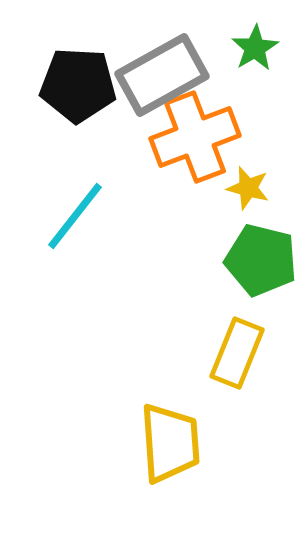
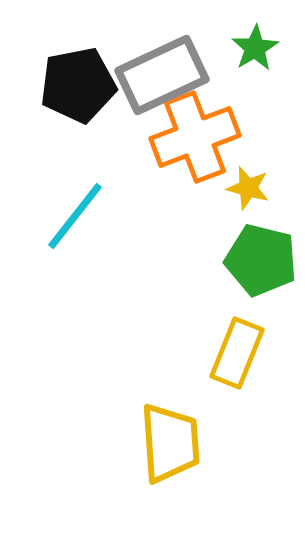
gray rectangle: rotated 4 degrees clockwise
black pentagon: rotated 14 degrees counterclockwise
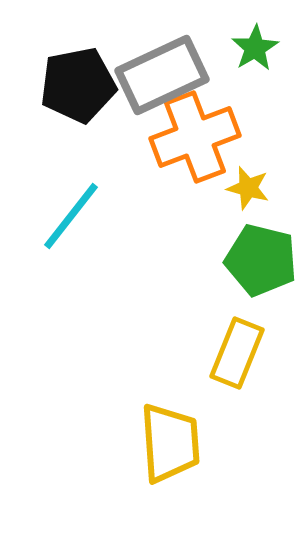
cyan line: moved 4 px left
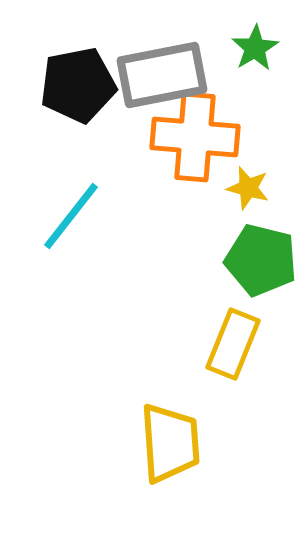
gray rectangle: rotated 14 degrees clockwise
orange cross: rotated 26 degrees clockwise
yellow rectangle: moved 4 px left, 9 px up
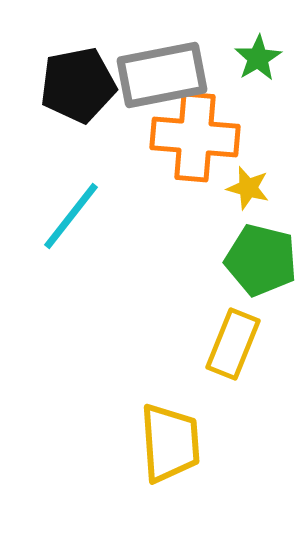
green star: moved 3 px right, 10 px down
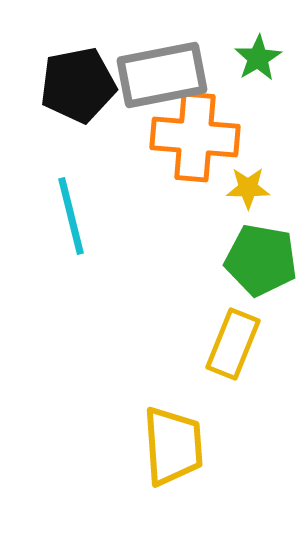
yellow star: rotated 15 degrees counterclockwise
cyan line: rotated 52 degrees counterclockwise
green pentagon: rotated 4 degrees counterclockwise
yellow trapezoid: moved 3 px right, 3 px down
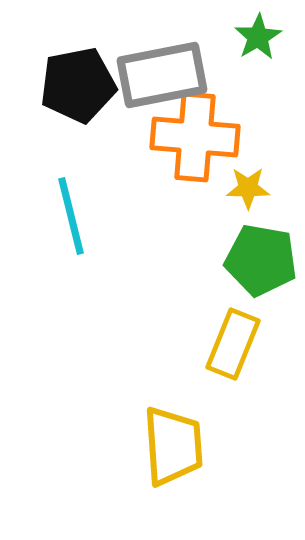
green star: moved 21 px up
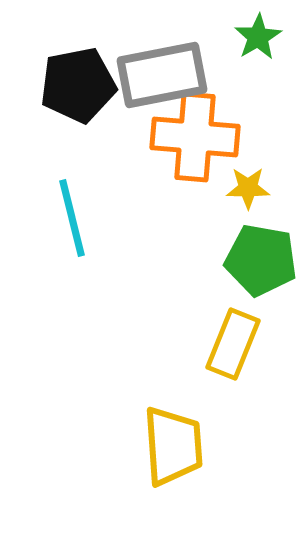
cyan line: moved 1 px right, 2 px down
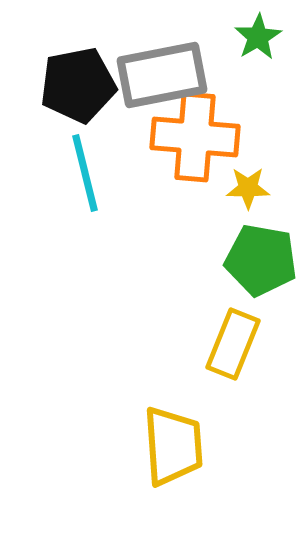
cyan line: moved 13 px right, 45 px up
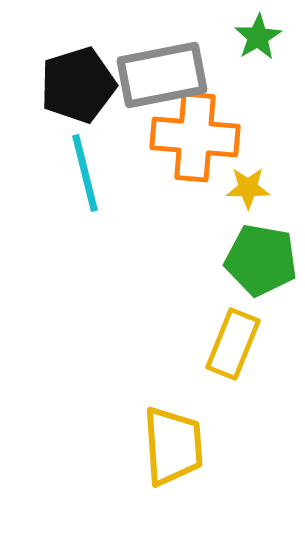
black pentagon: rotated 6 degrees counterclockwise
